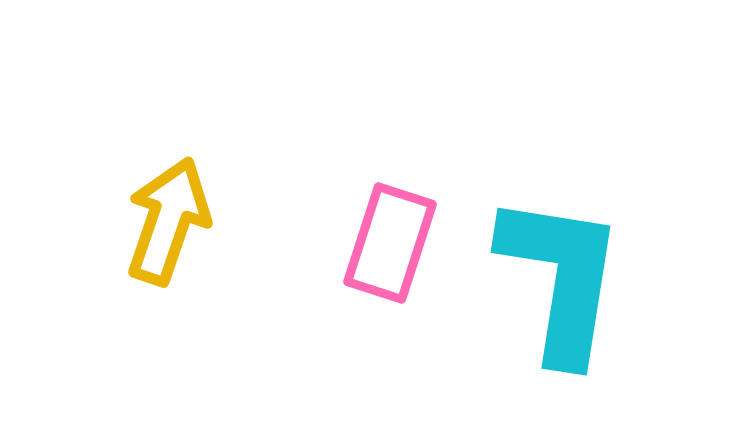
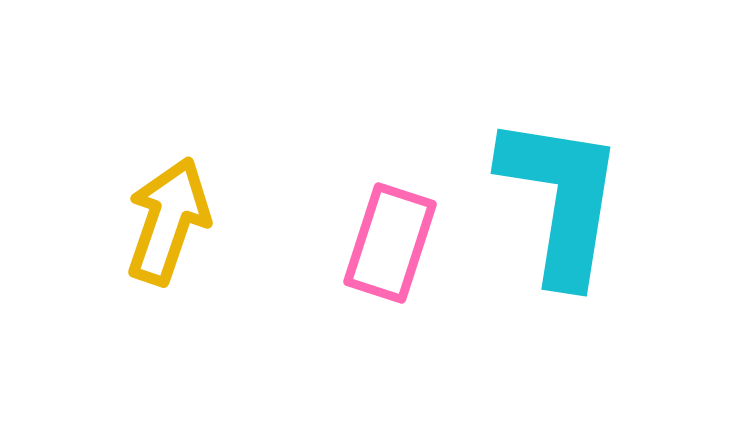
cyan L-shape: moved 79 px up
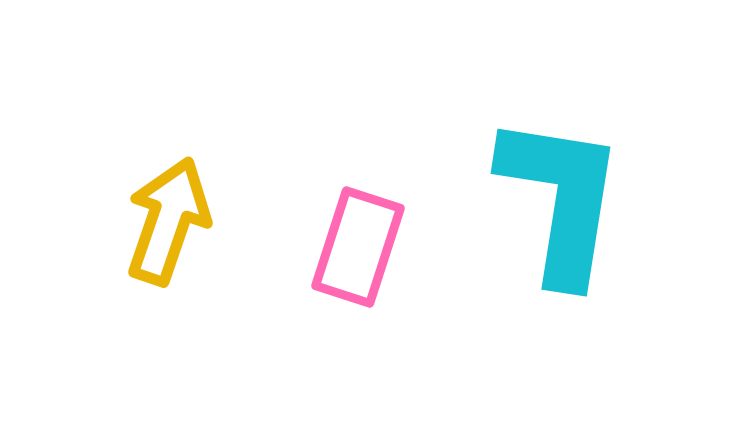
pink rectangle: moved 32 px left, 4 px down
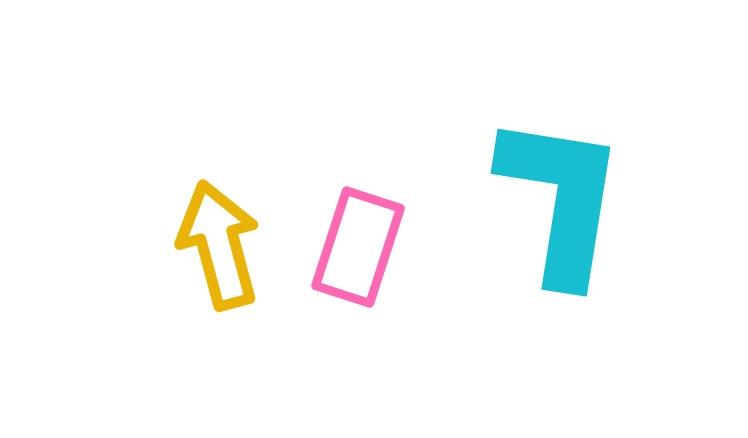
yellow arrow: moved 51 px right, 24 px down; rotated 34 degrees counterclockwise
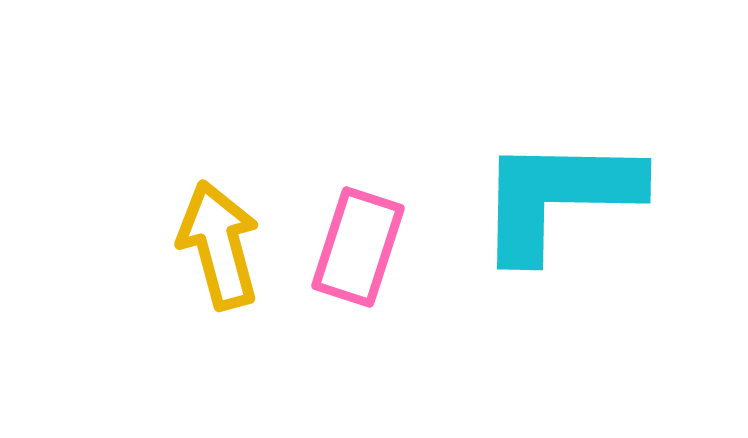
cyan L-shape: moved 3 px left, 2 px up; rotated 98 degrees counterclockwise
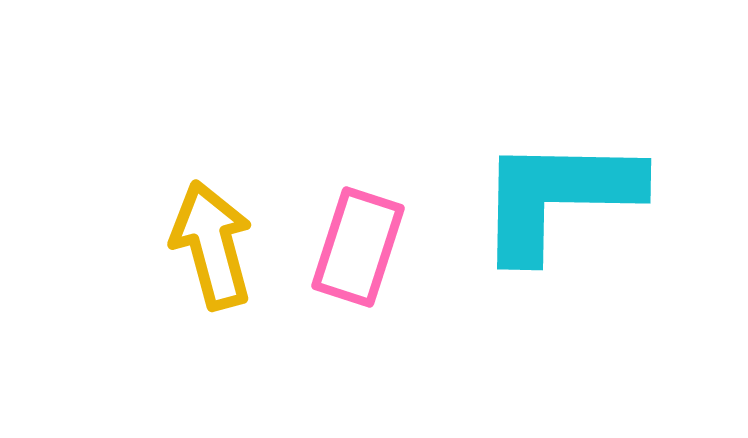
yellow arrow: moved 7 px left
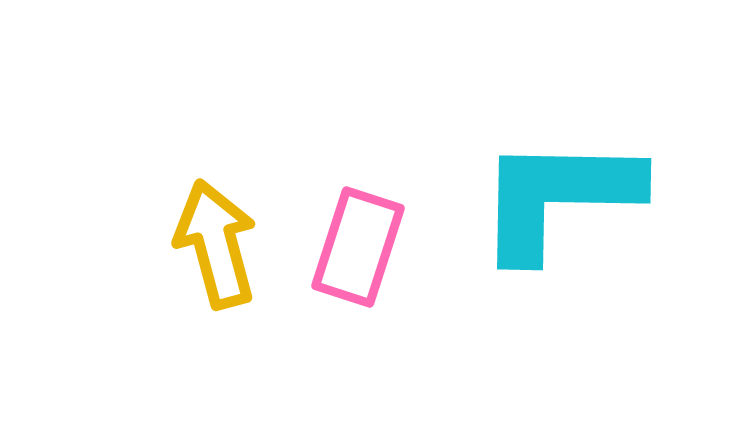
yellow arrow: moved 4 px right, 1 px up
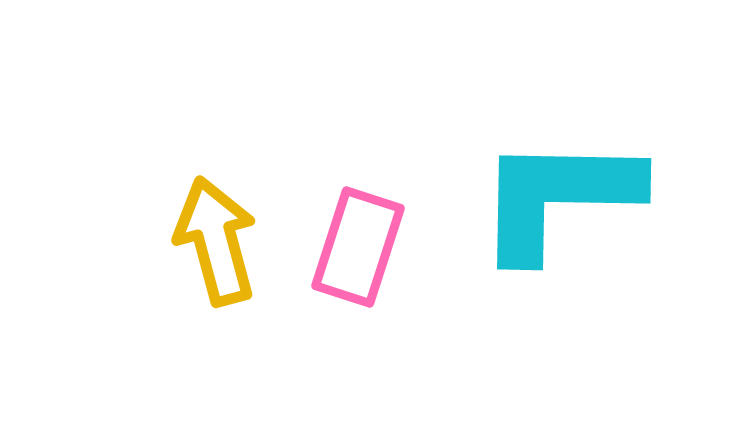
yellow arrow: moved 3 px up
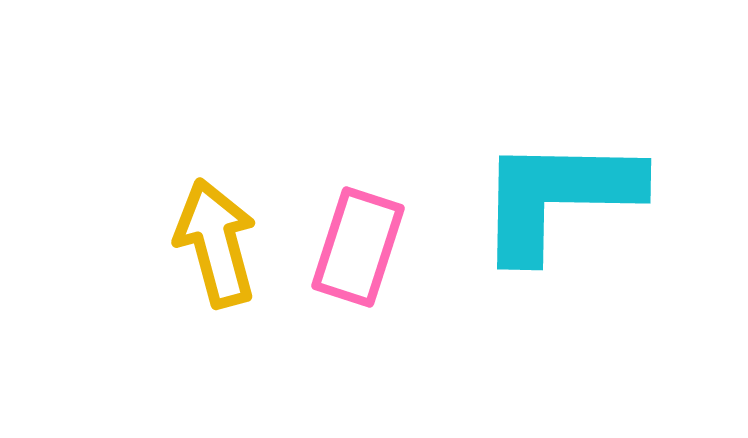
yellow arrow: moved 2 px down
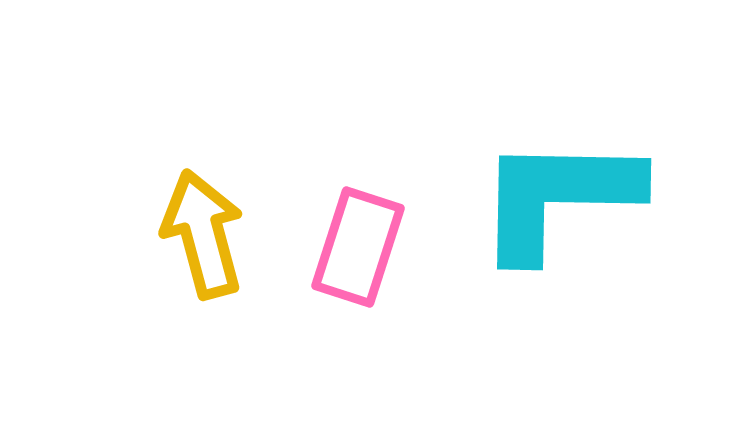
yellow arrow: moved 13 px left, 9 px up
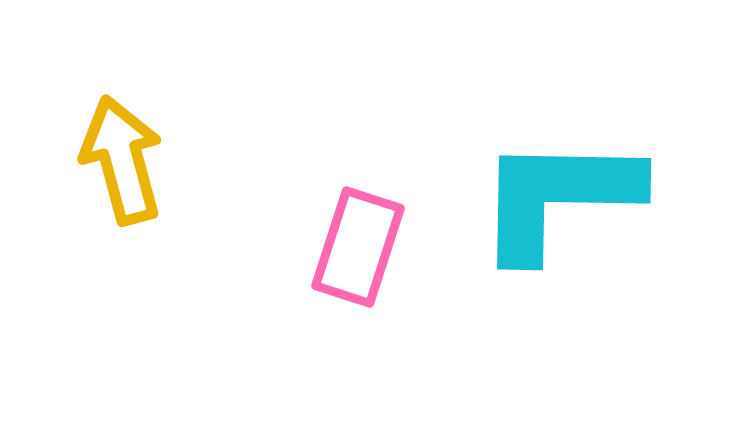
yellow arrow: moved 81 px left, 74 px up
